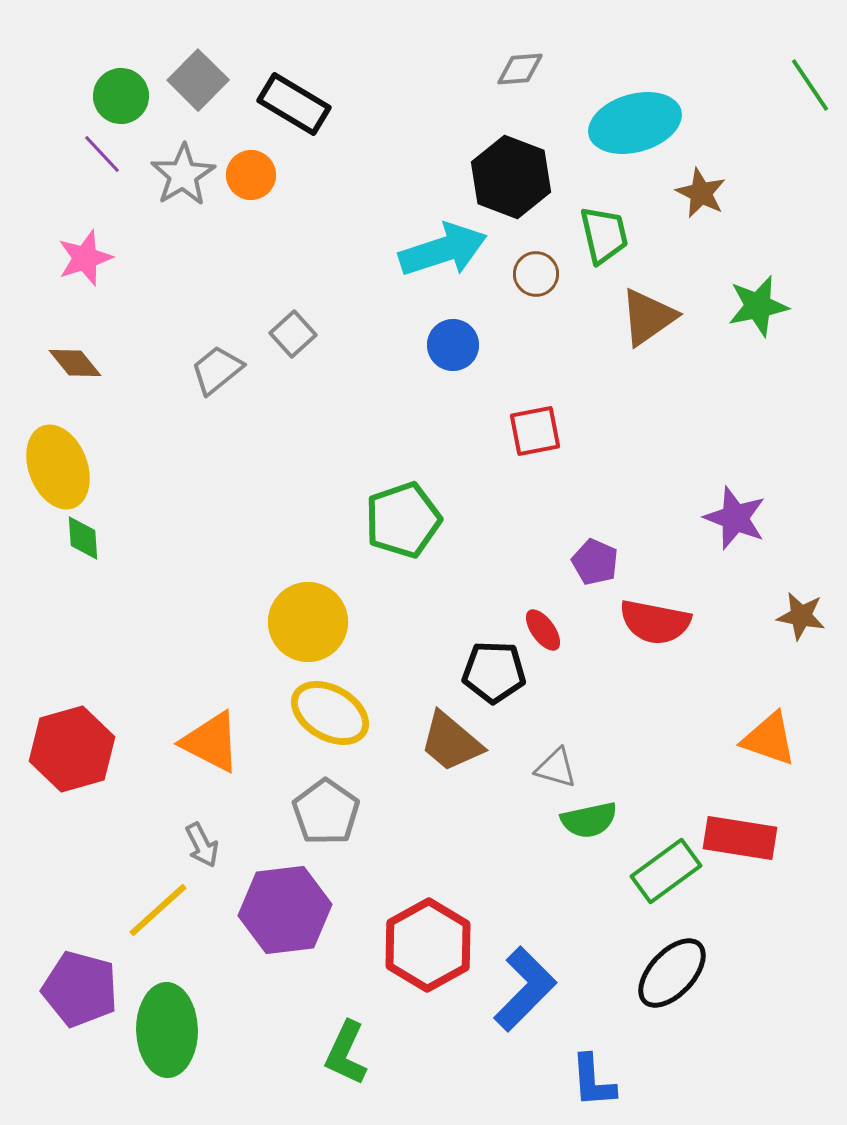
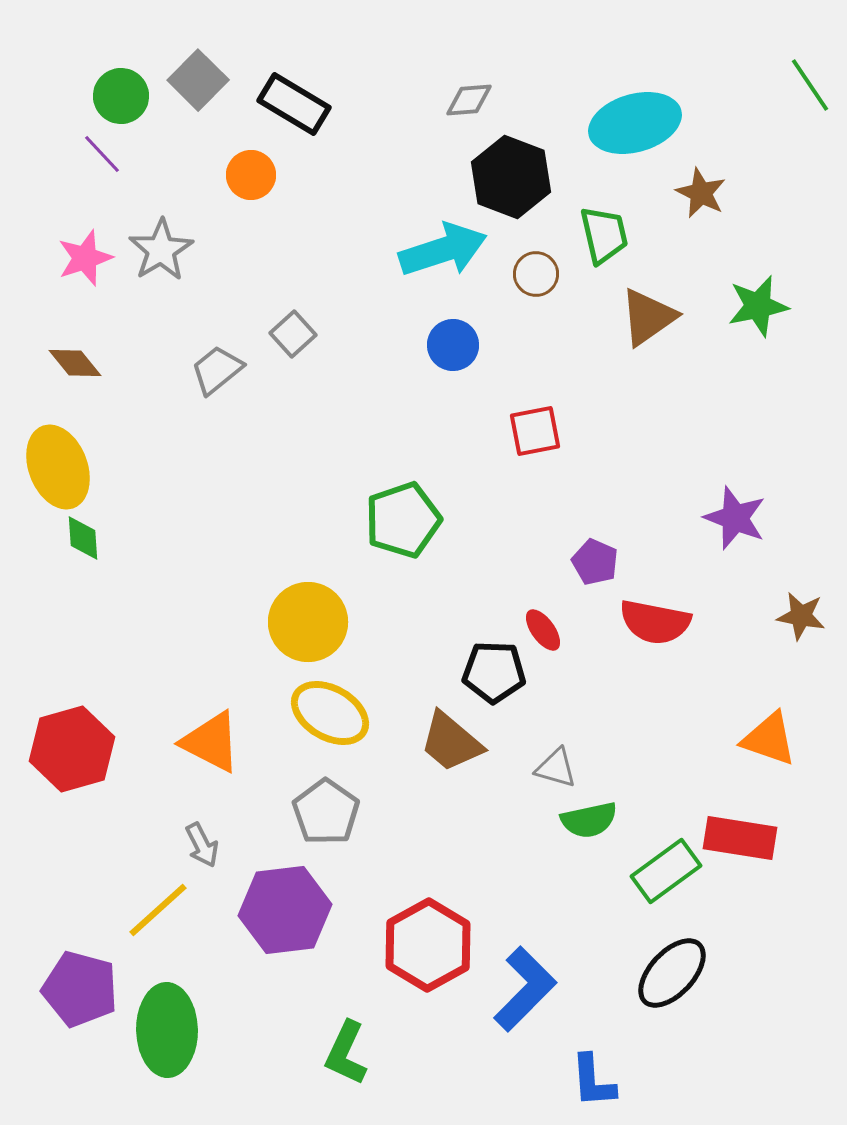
gray diamond at (520, 69): moved 51 px left, 31 px down
gray star at (183, 175): moved 22 px left, 75 px down
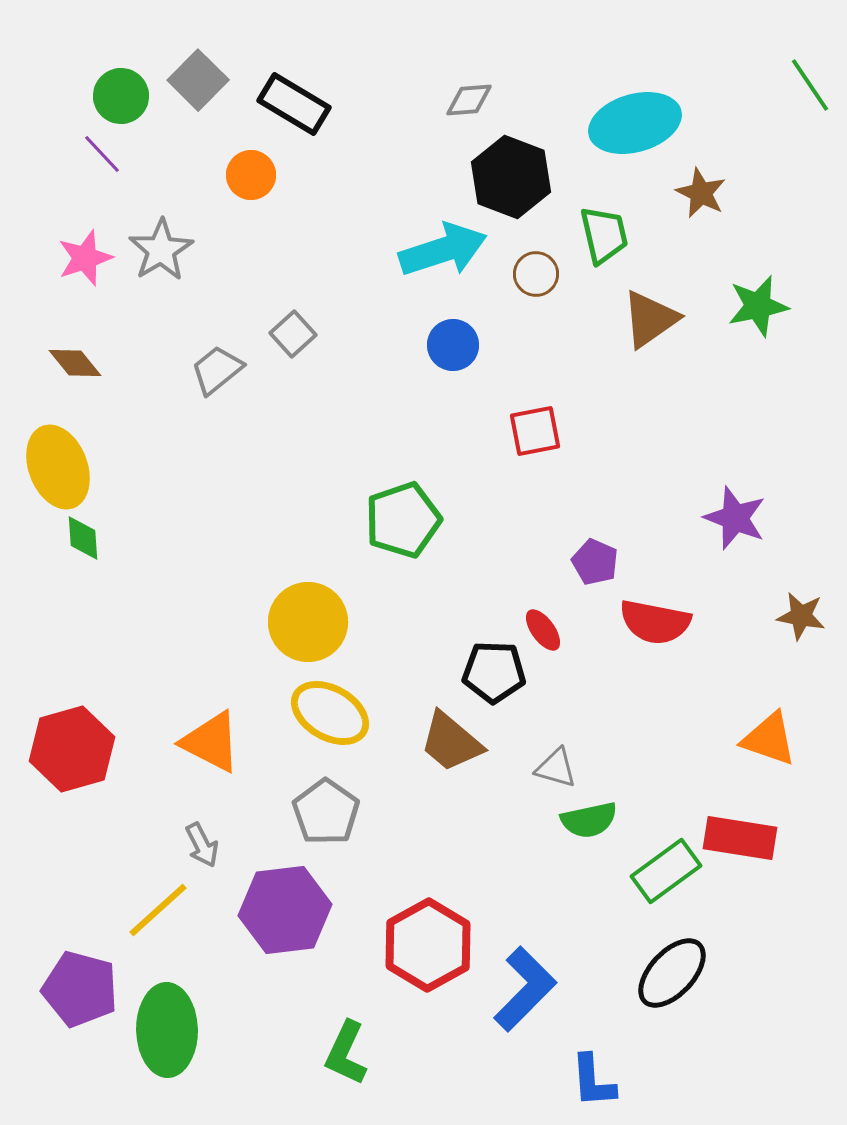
brown triangle at (648, 317): moved 2 px right, 2 px down
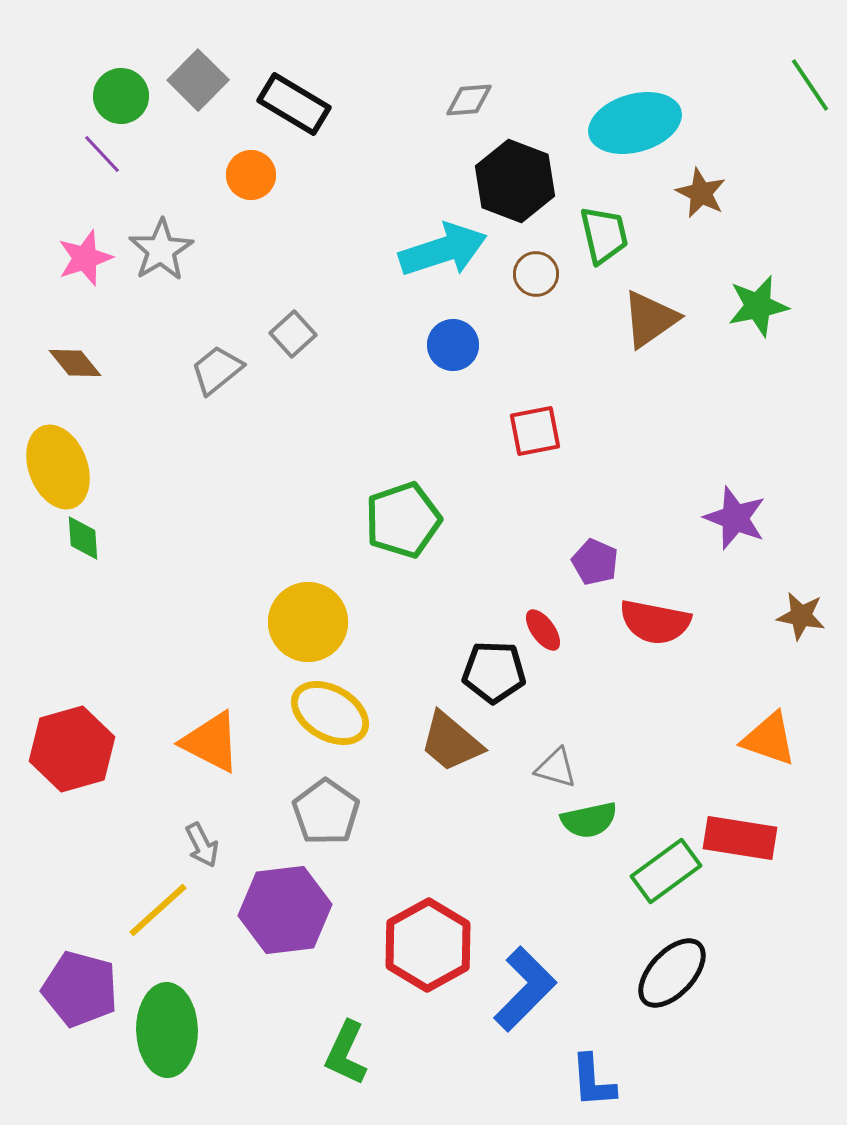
black hexagon at (511, 177): moved 4 px right, 4 px down
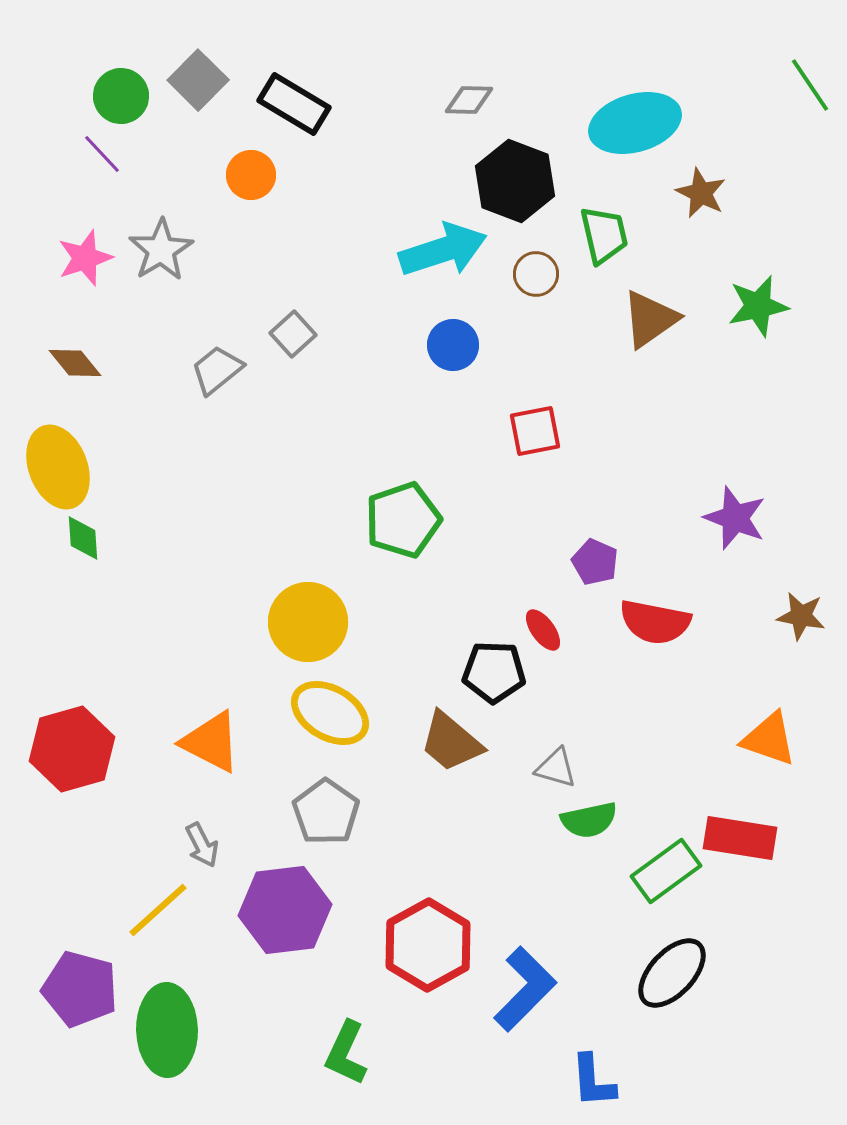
gray diamond at (469, 100): rotated 6 degrees clockwise
